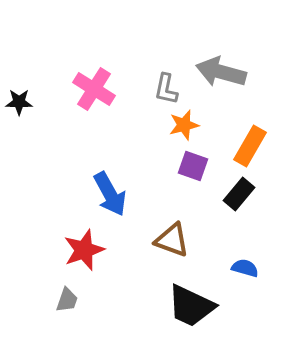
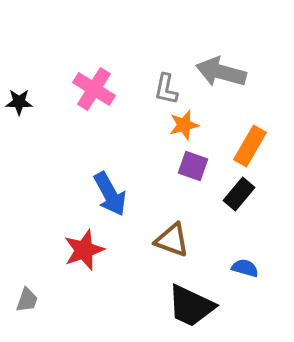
gray trapezoid: moved 40 px left
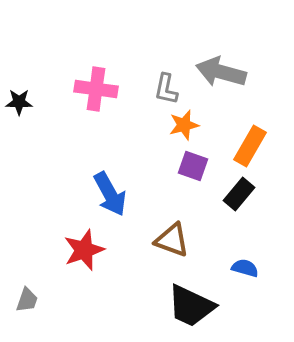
pink cross: moved 2 px right; rotated 24 degrees counterclockwise
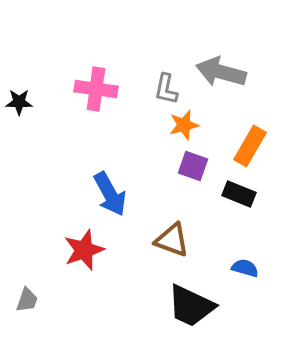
black rectangle: rotated 72 degrees clockwise
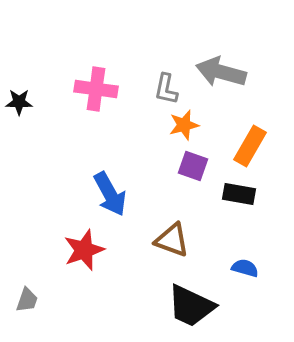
black rectangle: rotated 12 degrees counterclockwise
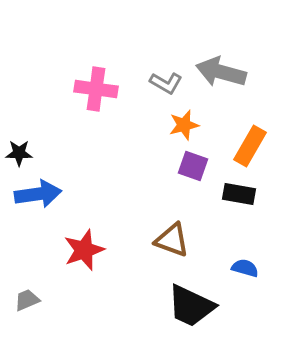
gray L-shape: moved 6 px up; rotated 72 degrees counterclockwise
black star: moved 51 px down
blue arrow: moved 72 px left; rotated 69 degrees counterclockwise
gray trapezoid: rotated 132 degrees counterclockwise
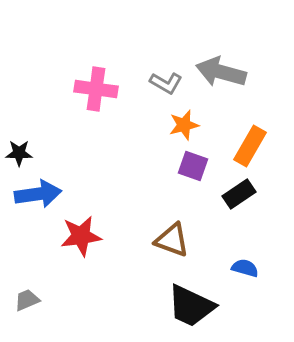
black rectangle: rotated 44 degrees counterclockwise
red star: moved 3 px left, 14 px up; rotated 12 degrees clockwise
